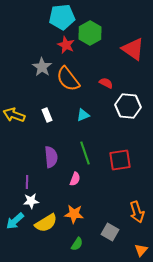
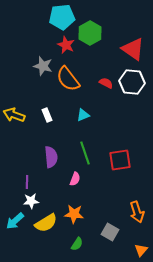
gray star: moved 1 px right, 1 px up; rotated 18 degrees counterclockwise
white hexagon: moved 4 px right, 24 px up
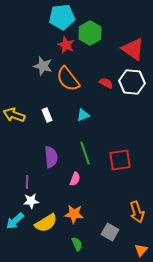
green semicircle: rotated 56 degrees counterclockwise
